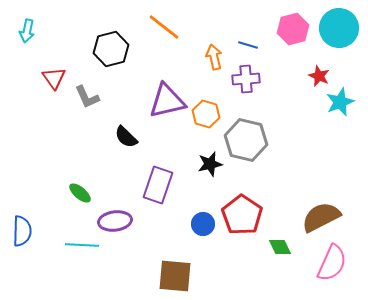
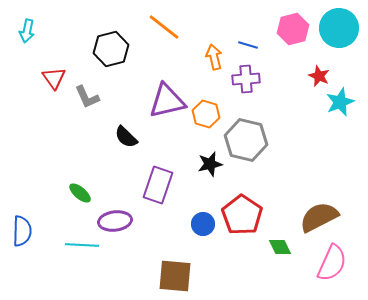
brown semicircle: moved 2 px left
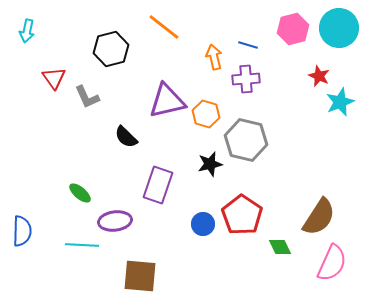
brown semicircle: rotated 150 degrees clockwise
brown square: moved 35 px left
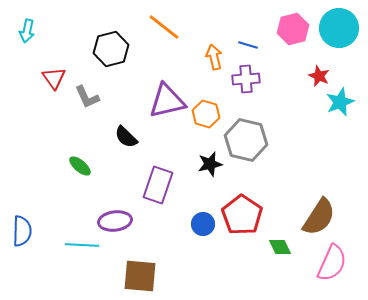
green ellipse: moved 27 px up
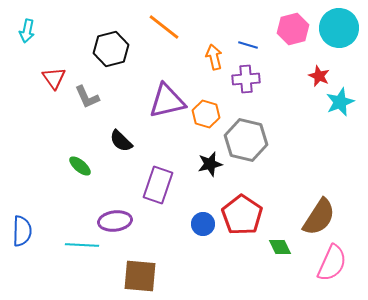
black semicircle: moved 5 px left, 4 px down
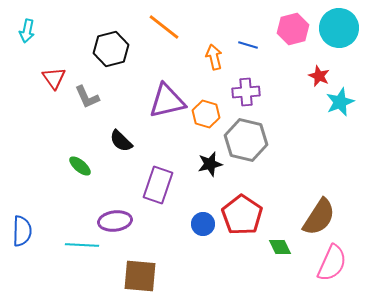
purple cross: moved 13 px down
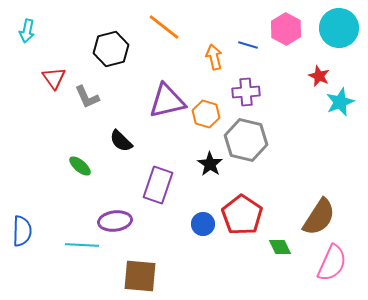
pink hexagon: moved 7 px left; rotated 16 degrees counterclockwise
black star: rotated 25 degrees counterclockwise
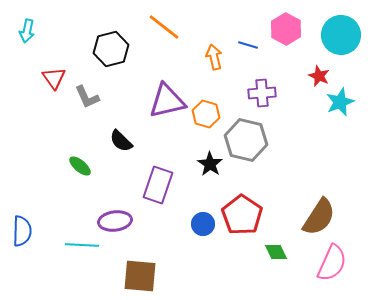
cyan circle: moved 2 px right, 7 px down
purple cross: moved 16 px right, 1 px down
green diamond: moved 4 px left, 5 px down
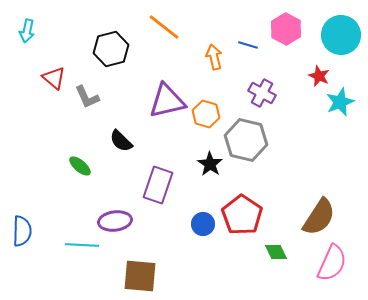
red triangle: rotated 15 degrees counterclockwise
purple cross: rotated 32 degrees clockwise
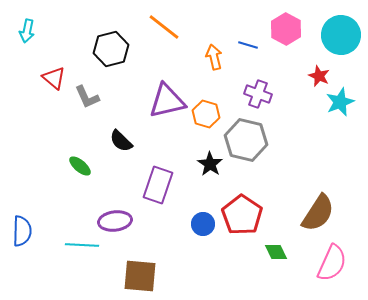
purple cross: moved 4 px left, 1 px down; rotated 8 degrees counterclockwise
brown semicircle: moved 1 px left, 4 px up
